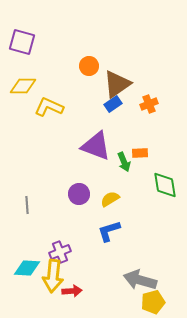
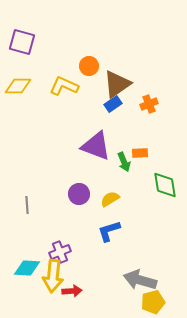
yellow diamond: moved 5 px left
yellow L-shape: moved 15 px right, 21 px up
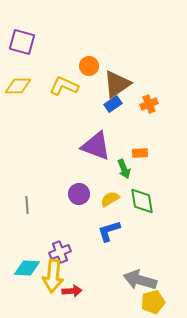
green arrow: moved 7 px down
green diamond: moved 23 px left, 16 px down
